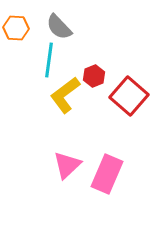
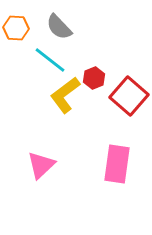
cyan line: moved 1 px right; rotated 60 degrees counterclockwise
red hexagon: moved 2 px down
pink triangle: moved 26 px left
pink rectangle: moved 10 px right, 10 px up; rotated 15 degrees counterclockwise
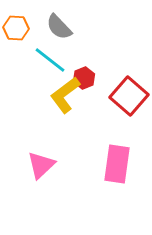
red hexagon: moved 10 px left
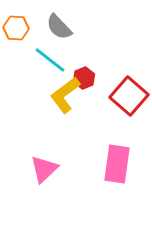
pink triangle: moved 3 px right, 4 px down
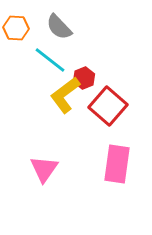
red square: moved 21 px left, 10 px down
pink triangle: rotated 12 degrees counterclockwise
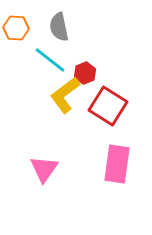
gray semicircle: rotated 32 degrees clockwise
red hexagon: moved 1 px right, 5 px up
red square: rotated 9 degrees counterclockwise
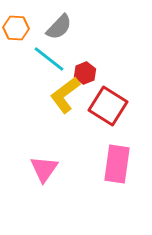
gray semicircle: rotated 124 degrees counterclockwise
cyan line: moved 1 px left, 1 px up
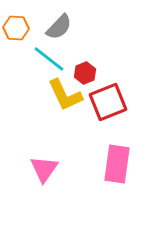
yellow L-shape: rotated 78 degrees counterclockwise
red square: moved 4 px up; rotated 36 degrees clockwise
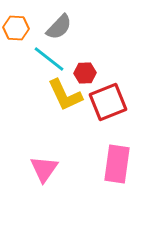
red hexagon: rotated 20 degrees clockwise
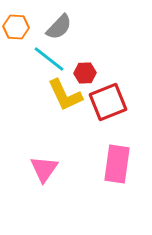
orange hexagon: moved 1 px up
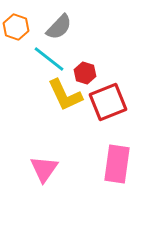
orange hexagon: rotated 15 degrees clockwise
red hexagon: rotated 20 degrees clockwise
